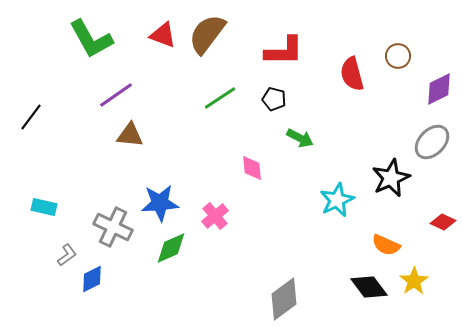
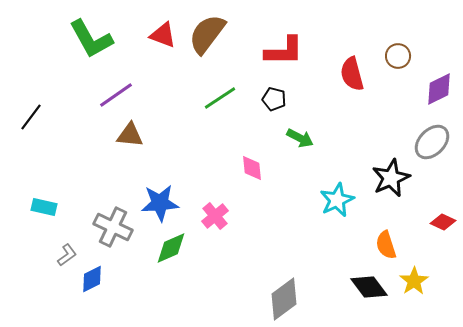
orange semicircle: rotated 48 degrees clockwise
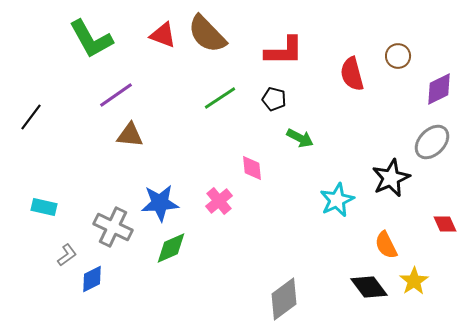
brown semicircle: rotated 81 degrees counterclockwise
pink cross: moved 4 px right, 15 px up
red diamond: moved 2 px right, 2 px down; rotated 40 degrees clockwise
orange semicircle: rotated 8 degrees counterclockwise
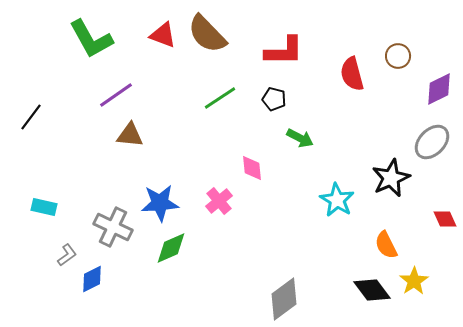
cyan star: rotated 16 degrees counterclockwise
red diamond: moved 5 px up
black diamond: moved 3 px right, 3 px down
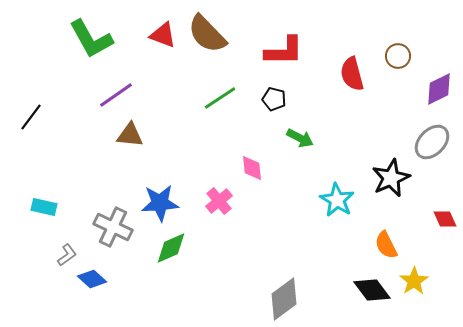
blue diamond: rotated 68 degrees clockwise
